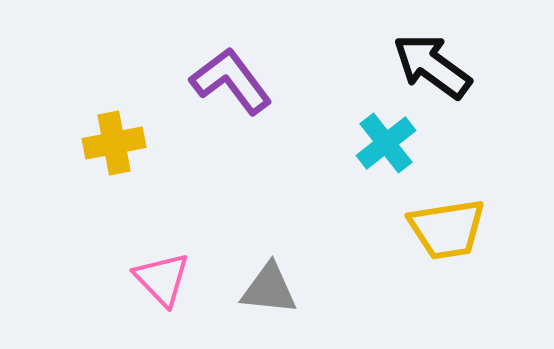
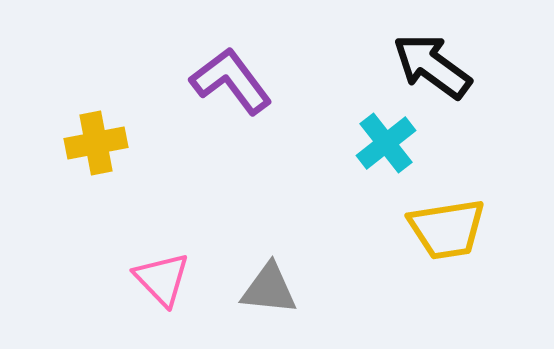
yellow cross: moved 18 px left
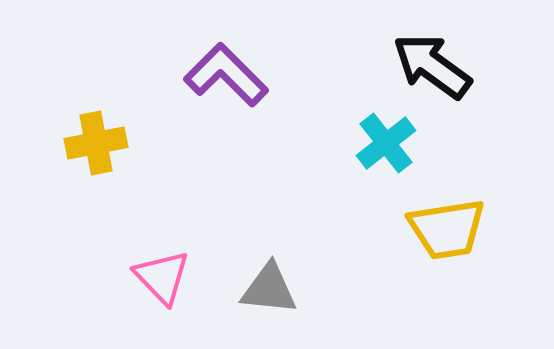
purple L-shape: moved 5 px left, 6 px up; rotated 8 degrees counterclockwise
pink triangle: moved 2 px up
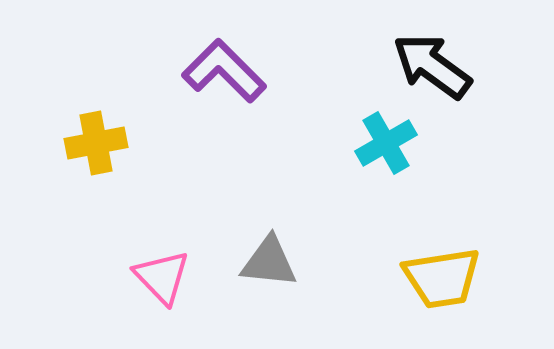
purple L-shape: moved 2 px left, 4 px up
cyan cross: rotated 8 degrees clockwise
yellow trapezoid: moved 5 px left, 49 px down
gray triangle: moved 27 px up
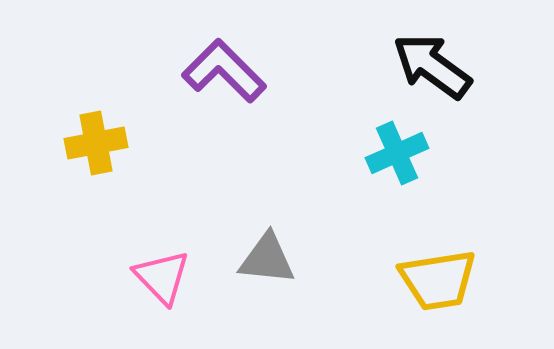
cyan cross: moved 11 px right, 10 px down; rotated 6 degrees clockwise
gray triangle: moved 2 px left, 3 px up
yellow trapezoid: moved 4 px left, 2 px down
